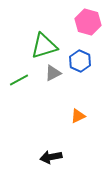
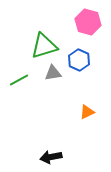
blue hexagon: moved 1 px left, 1 px up
gray triangle: rotated 18 degrees clockwise
orange triangle: moved 9 px right, 4 px up
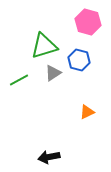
blue hexagon: rotated 10 degrees counterclockwise
gray triangle: rotated 24 degrees counterclockwise
black arrow: moved 2 px left
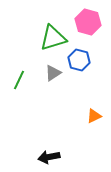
green triangle: moved 9 px right, 8 px up
green line: rotated 36 degrees counterclockwise
orange triangle: moved 7 px right, 4 px down
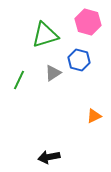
green triangle: moved 8 px left, 3 px up
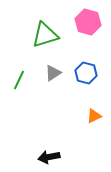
blue hexagon: moved 7 px right, 13 px down
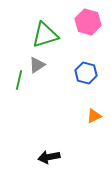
gray triangle: moved 16 px left, 8 px up
green line: rotated 12 degrees counterclockwise
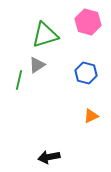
orange triangle: moved 3 px left
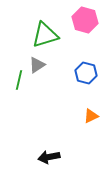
pink hexagon: moved 3 px left, 2 px up
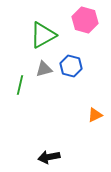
green triangle: moved 2 px left; rotated 12 degrees counterclockwise
gray triangle: moved 7 px right, 4 px down; rotated 18 degrees clockwise
blue hexagon: moved 15 px left, 7 px up
green line: moved 1 px right, 5 px down
orange triangle: moved 4 px right, 1 px up
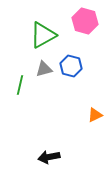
pink hexagon: moved 1 px down
